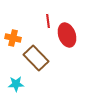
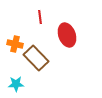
red line: moved 8 px left, 4 px up
orange cross: moved 2 px right, 6 px down
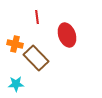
red line: moved 3 px left
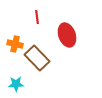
brown rectangle: moved 1 px right
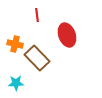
red line: moved 2 px up
cyan star: moved 1 px up
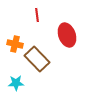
brown rectangle: moved 1 px down
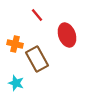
red line: rotated 32 degrees counterclockwise
brown rectangle: rotated 15 degrees clockwise
cyan star: rotated 21 degrees clockwise
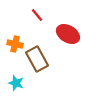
red ellipse: moved 1 px right, 1 px up; rotated 40 degrees counterclockwise
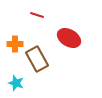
red line: rotated 32 degrees counterclockwise
red ellipse: moved 1 px right, 4 px down
orange cross: rotated 14 degrees counterclockwise
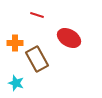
orange cross: moved 1 px up
